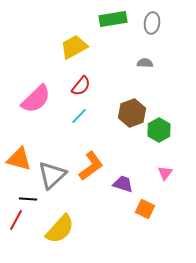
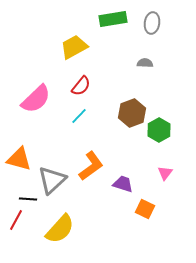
gray triangle: moved 5 px down
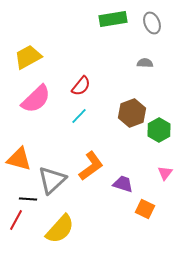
gray ellipse: rotated 30 degrees counterclockwise
yellow trapezoid: moved 46 px left, 10 px down
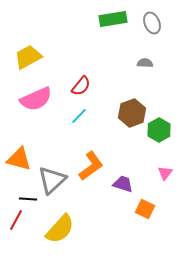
pink semicircle: rotated 20 degrees clockwise
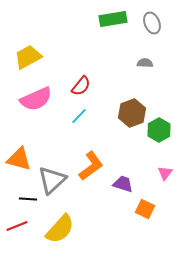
red line: moved 1 px right, 6 px down; rotated 40 degrees clockwise
